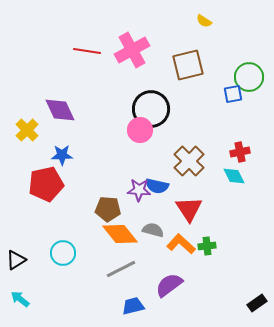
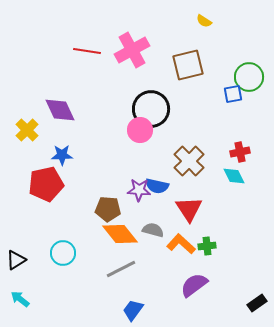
purple semicircle: moved 25 px right
blue trapezoid: moved 4 px down; rotated 40 degrees counterclockwise
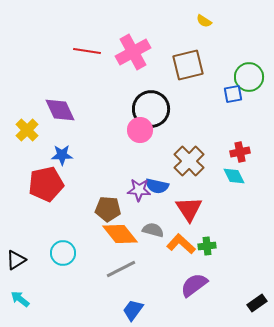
pink cross: moved 1 px right, 2 px down
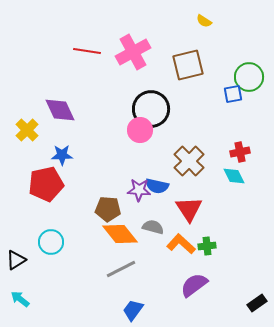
gray semicircle: moved 3 px up
cyan circle: moved 12 px left, 11 px up
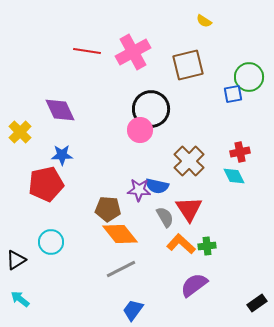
yellow cross: moved 7 px left, 2 px down
gray semicircle: moved 12 px right, 10 px up; rotated 45 degrees clockwise
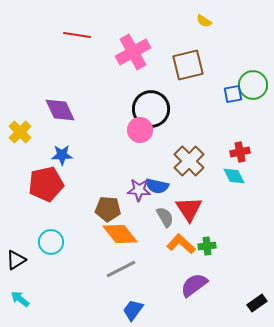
red line: moved 10 px left, 16 px up
green circle: moved 4 px right, 8 px down
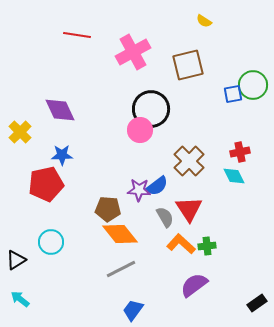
blue semicircle: rotated 50 degrees counterclockwise
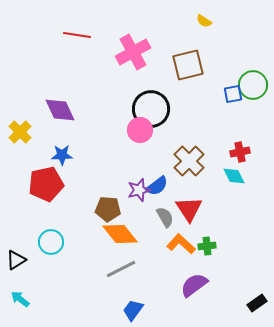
purple star: rotated 20 degrees counterclockwise
